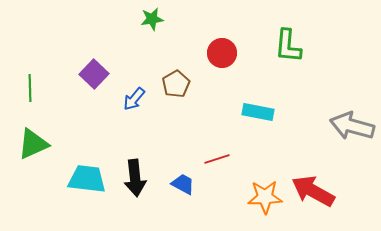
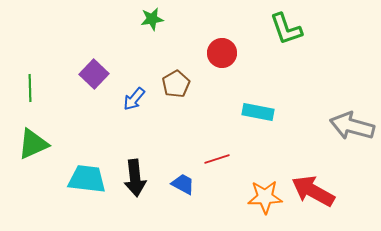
green L-shape: moved 2 px left, 17 px up; rotated 24 degrees counterclockwise
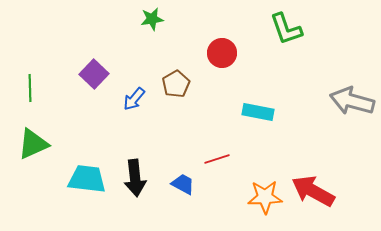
gray arrow: moved 25 px up
